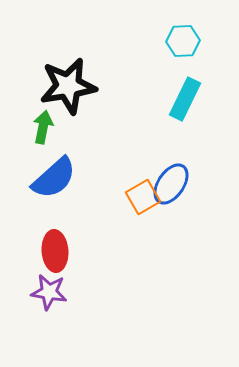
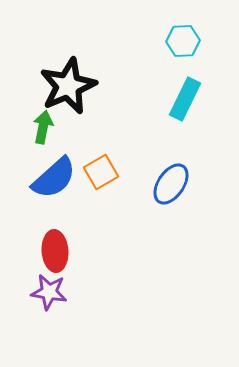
black star: rotated 14 degrees counterclockwise
orange square: moved 42 px left, 25 px up
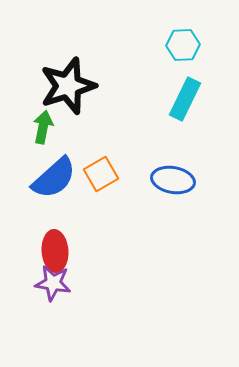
cyan hexagon: moved 4 px down
black star: rotated 6 degrees clockwise
orange square: moved 2 px down
blue ellipse: moved 2 px right, 4 px up; rotated 66 degrees clockwise
purple star: moved 4 px right, 9 px up
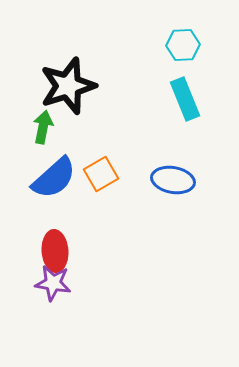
cyan rectangle: rotated 48 degrees counterclockwise
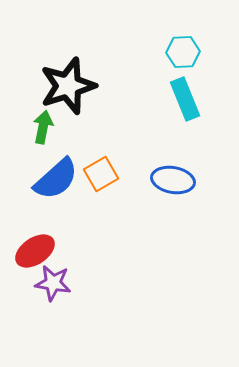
cyan hexagon: moved 7 px down
blue semicircle: moved 2 px right, 1 px down
red ellipse: moved 20 px left; rotated 60 degrees clockwise
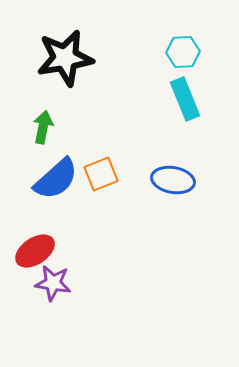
black star: moved 3 px left, 28 px up; rotated 8 degrees clockwise
orange square: rotated 8 degrees clockwise
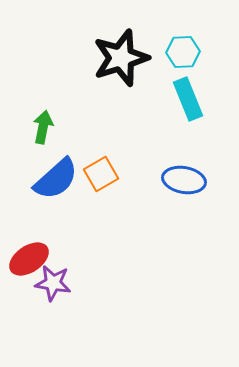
black star: moved 56 px right; rotated 8 degrees counterclockwise
cyan rectangle: moved 3 px right
orange square: rotated 8 degrees counterclockwise
blue ellipse: moved 11 px right
red ellipse: moved 6 px left, 8 px down
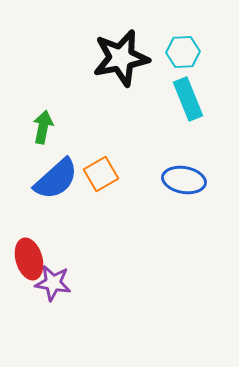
black star: rotated 6 degrees clockwise
red ellipse: rotated 72 degrees counterclockwise
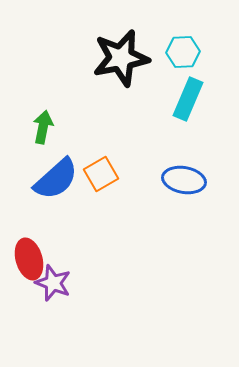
cyan rectangle: rotated 45 degrees clockwise
purple star: rotated 12 degrees clockwise
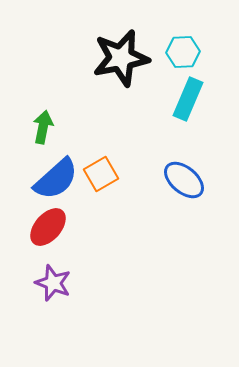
blue ellipse: rotated 30 degrees clockwise
red ellipse: moved 19 px right, 32 px up; rotated 57 degrees clockwise
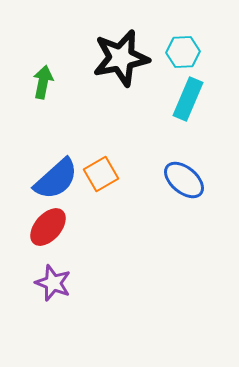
green arrow: moved 45 px up
